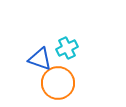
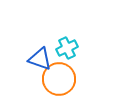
orange circle: moved 1 px right, 4 px up
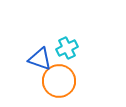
orange circle: moved 2 px down
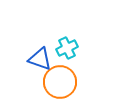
orange circle: moved 1 px right, 1 px down
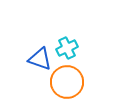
orange circle: moved 7 px right
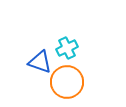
blue triangle: moved 3 px down
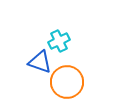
cyan cross: moved 8 px left, 7 px up
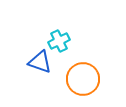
orange circle: moved 16 px right, 3 px up
